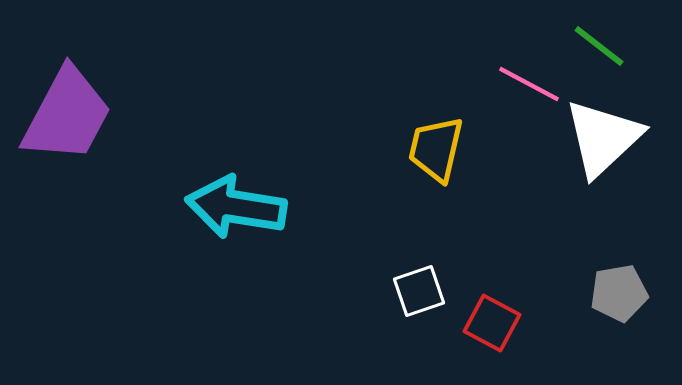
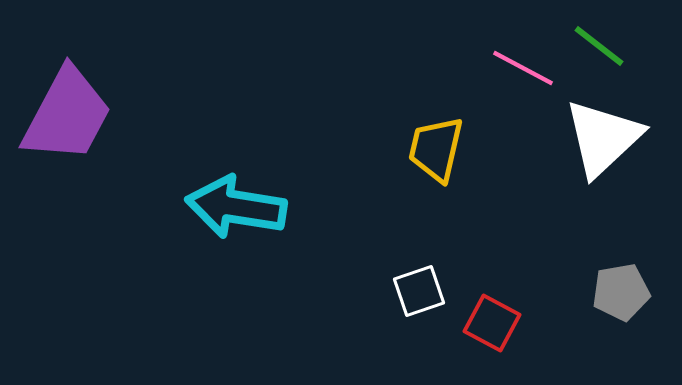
pink line: moved 6 px left, 16 px up
gray pentagon: moved 2 px right, 1 px up
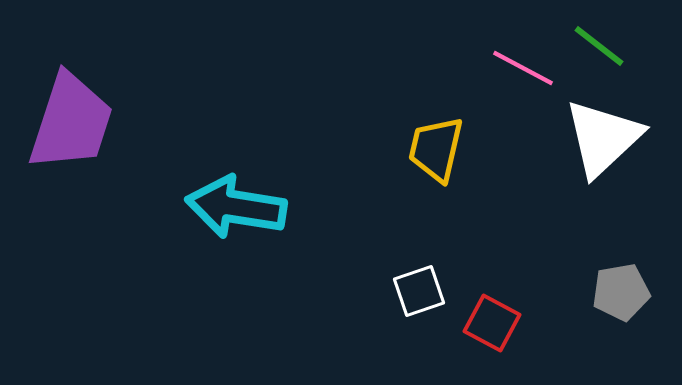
purple trapezoid: moved 4 px right, 7 px down; rotated 10 degrees counterclockwise
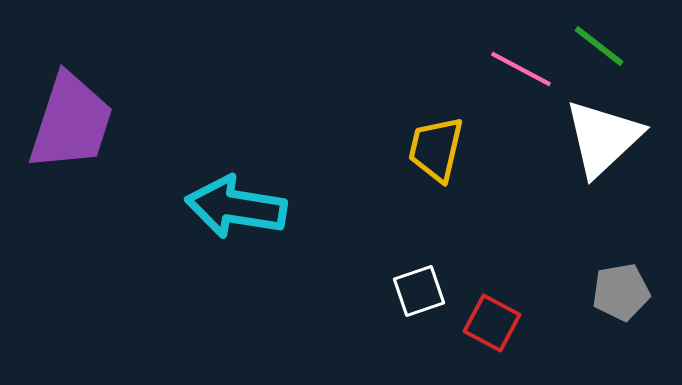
pink line: moved 2 px left, 1 px down
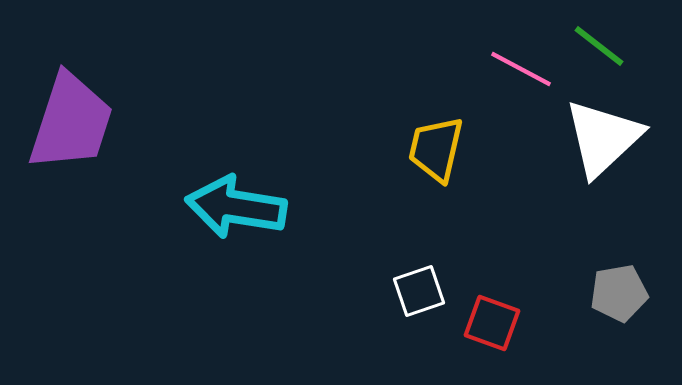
gray pentagon: moved 2 px left, 1 px down
red square: rotated 8 degrees counterclockwise
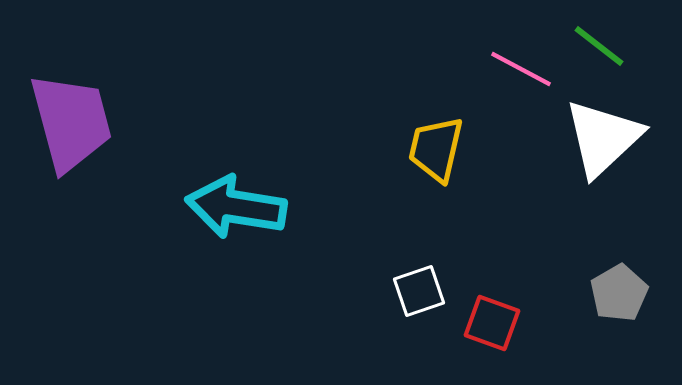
purple trapezoid: rotated 33 degrees counterclockwise
gray pentagon: rotated 20 degrees counterclockwise
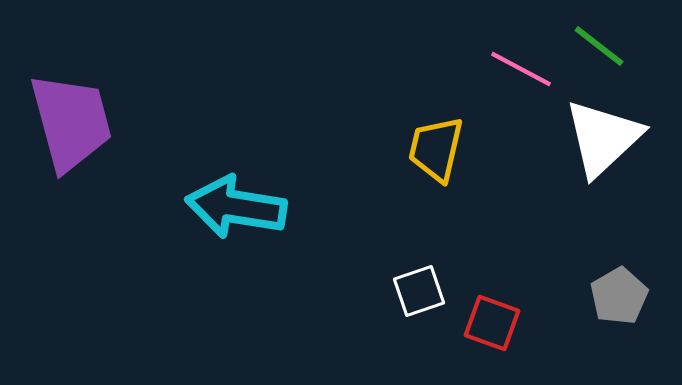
gray pentagon: moved 3 px down
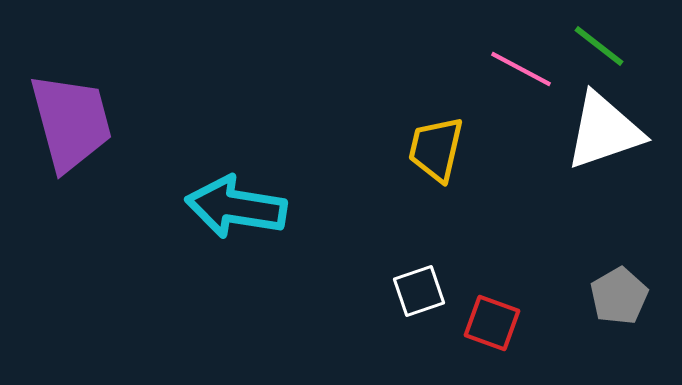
white triangle: moved 1 px right, 7 px up; rotated 24 degrees clockwise
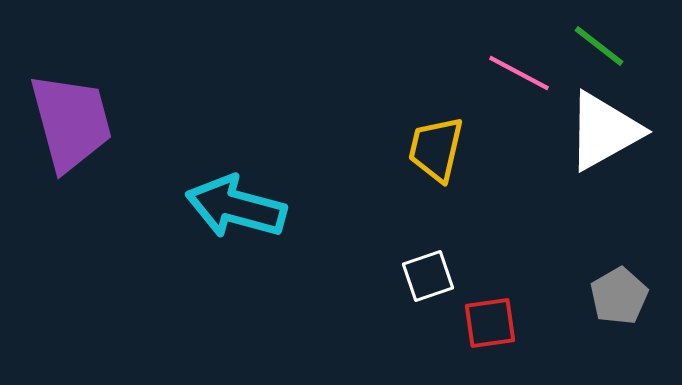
pink line: moved 2 px left, 4 px down
white triangle: rotated 10 degrees counterclockwise
cyan arrow: rotated 6 degrees clockwise
white square: moved 9 px right, 15 px up
red square: moved 2 px left; rotated 28 degrees counterclockwise
